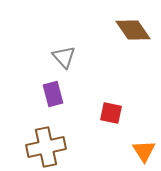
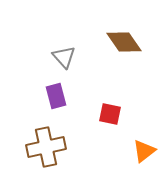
brown diamond: moved 9 px left, 12 px down
purple rectangle: moved 3 px right, 2 px down
red square: moved 1 px left, 1 px down
orange triangle: rotated 25 degrees clockwise
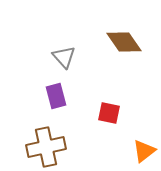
red square: moved 1 px left, 1 px up
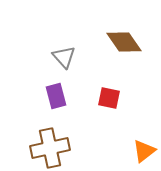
red square: moved 15 px up
brown cross: moved 4 px right, 1 px down
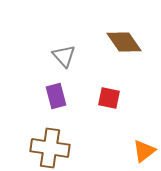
gray triangle: moved 1 px up
brown cross: rotated 21 degrees clockwise
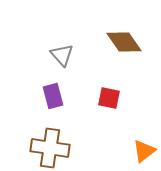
gray triangle: moved 2 px left, 1 px up
purple rectangle: moved 3 px left
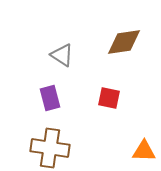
brown diamond: rotated 63 degrees counterclockwise
gray triangle: rotated 15 degrees counterclockwise
purple rectangle: moved 3 px left, 2 px down
orange triangle: rotated 40 degrees clockwise
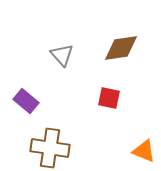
brown diamond: moved 3 px left, 6 px down
gray triangle: rotated 15 degrees clockwise
purple rectangle: moved 24 px left, 3 px down; rotated 35 degrees counterclockwise
orange triangle: rotated 20 degrees clockwise
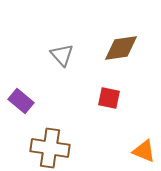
purple rectangle: moved 5 px left
